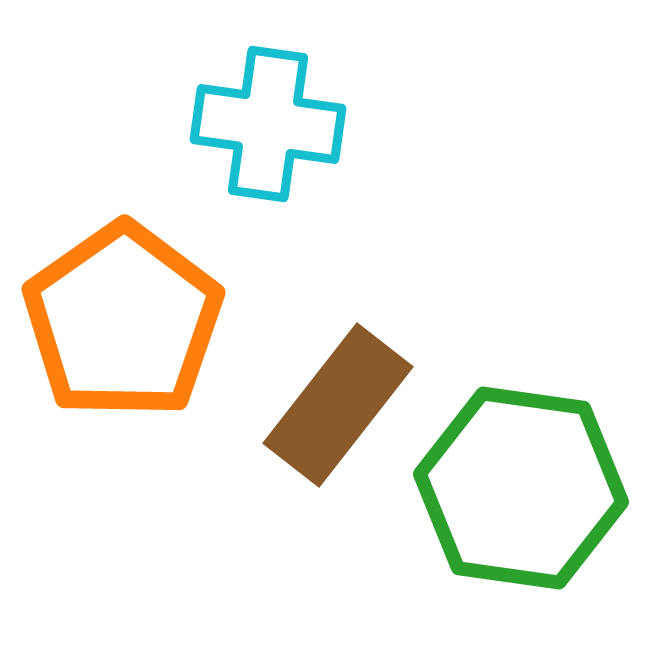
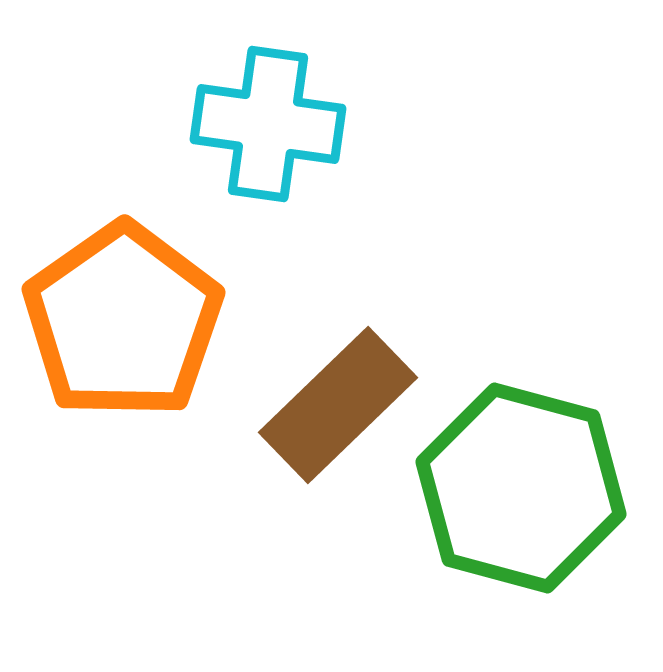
brown rectangle: rotated 8 degrees clockwise
green hexagon: rotated 7 degrees clockwise
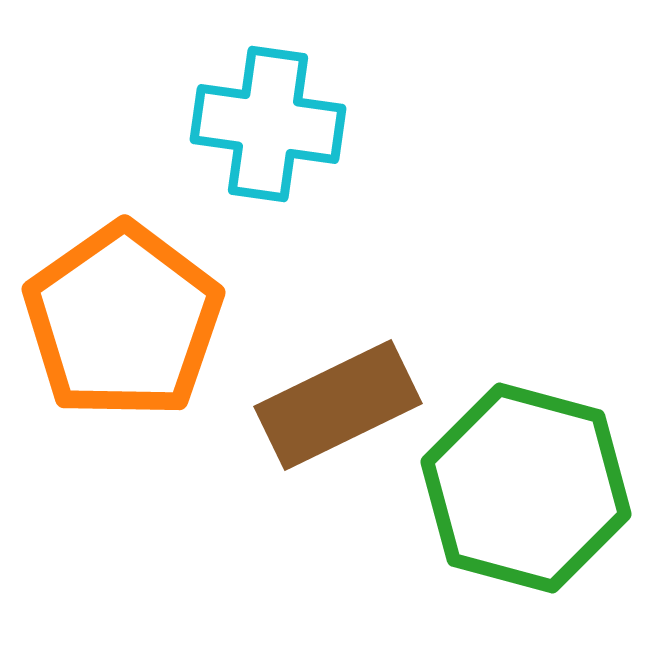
brown rectangle: rotated 18 degrees clockwise
green hexagon: moved 5 px right
